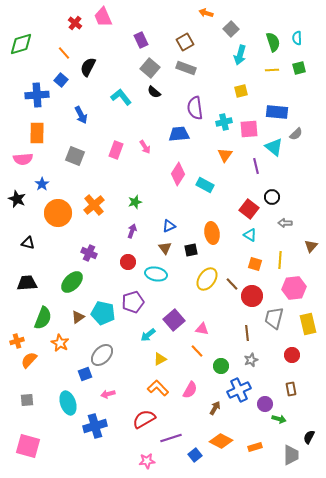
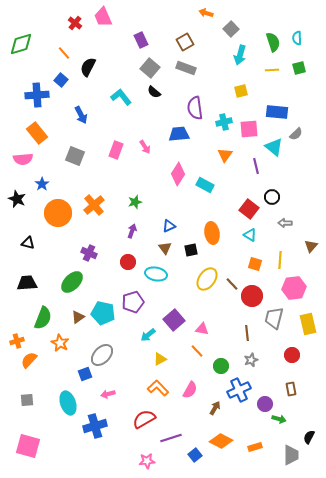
orange rectangle at (37, 133): rotated 40 degrees counterclockwise
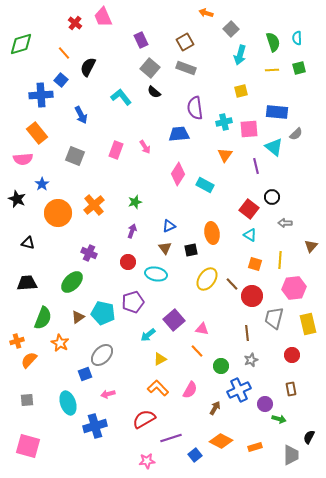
blue cross at (37, 95): moved 4 px right
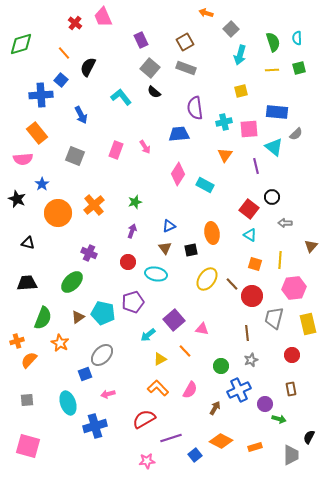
orange line at (197, 351): moved 12 px left
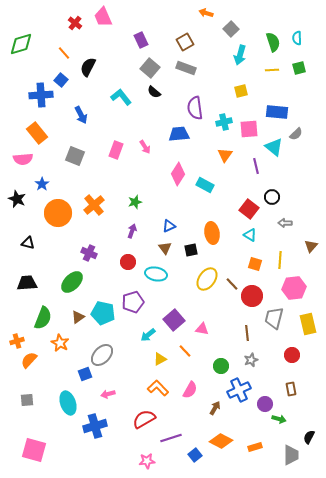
pink square at (28, 446): moved 6 px right, 4 px down
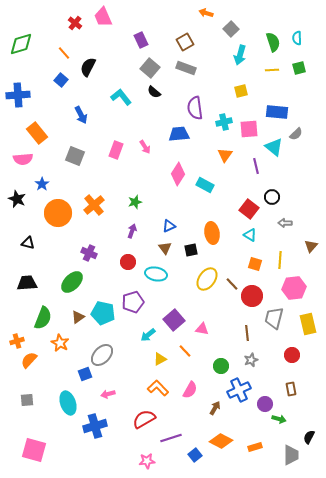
blue cross at (41, 95): moved 23 px left
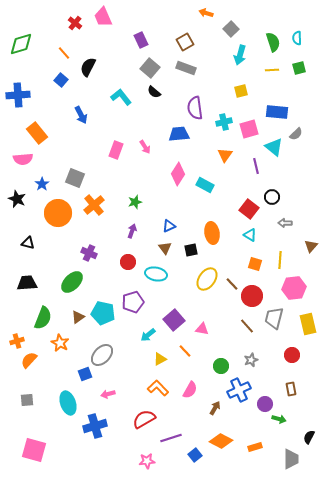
pink square at (249, 129): rotated 12 degrees counterclockwise
gray square at (75, 156): moved 22 px down
brown line at (247, 333): moved 7 px up; rotated 35 degrees counterclockwise
gray trapezoid at (291, 455): moved 4 px down
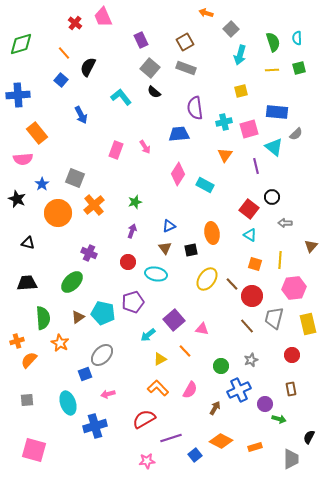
green semicircle at (43, 318): rotated 25 degrees counterclockwise
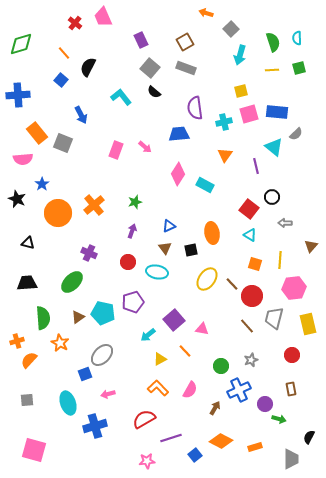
pink square at (249, 129): moved 15 px up
pink arrow at (145, 147): rotated 16 degrees counterclockwise
gray square at (75, 178): moved 12 px left, 35 px up
cyan ellipse at (156, 274): moved 1 px right, 2 px up
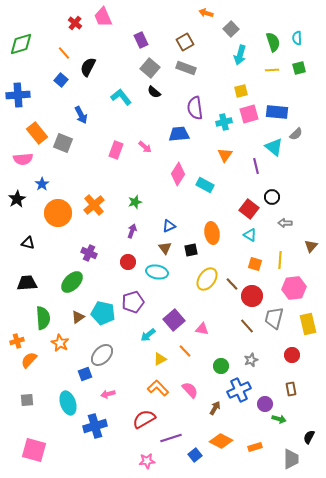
black star at (17, 199): rotated 18 degrees clockwise
pink semicircle at (190, 390): rotated 72 degrees counterclockwise
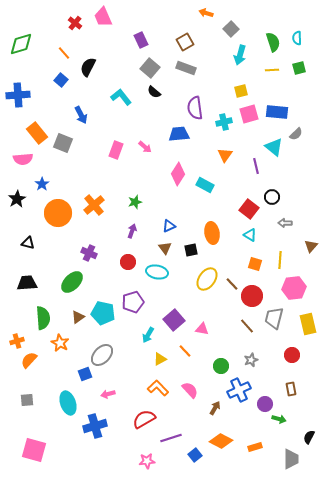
cyan arrow at (148, 335): rotated 21 degrees counterclockwise
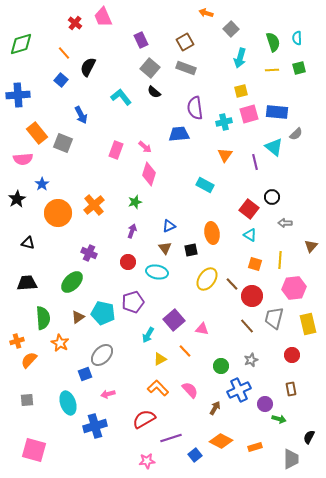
cyan arrow at (240, 55): moved 3 px down
purple line at (256, 166): moved 1 px left, 4 px up
pink diamond at (178, 174): moved 29 px left; rotated 15 degrees counterclockwise
